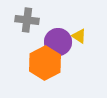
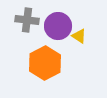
purple circle: moved 16 px up
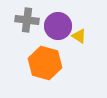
orange hexagon: rotated 16 degrees counterclockwise
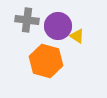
yellow triangle: moved 2 px left
orange hexagon: moved 1 px right, 2 px up
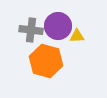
gray cross: moved 4 px right, 10 px down
yellow triangle: rotated 35 degrees counterclockwise
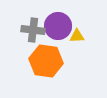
gray cross: moved 2 px right
orange hexagon: rotated 8 degrees counterclockwise
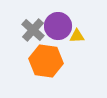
gray cross: rotated 35 degrees clockwise
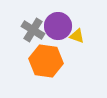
gray cross: rotated 10 degrees counterclockwise
yellow triangle: rotated 21 degrees clockwise
